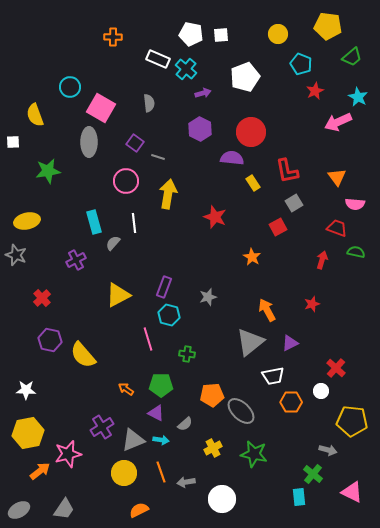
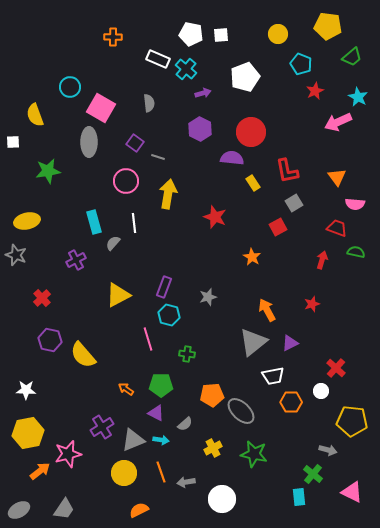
gray triangle at (250, 342): moved 3 px right
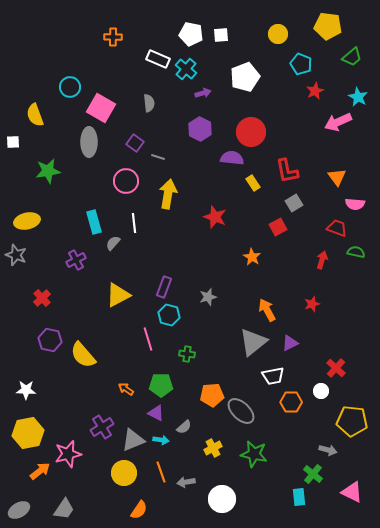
gray semicircle at (185, 424): moved 1 px left, 3 px down
orange semicircle at (139, 510): rotated 150 degrees clockwise
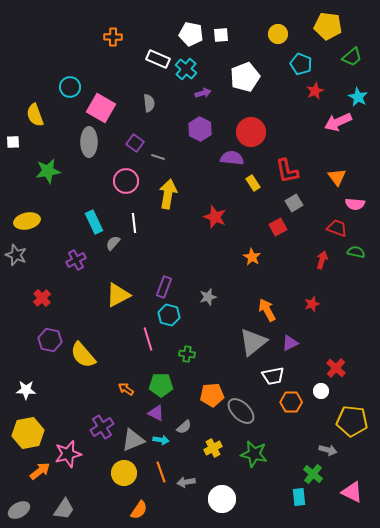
cyan rectangle at (94, 222): rotated 10 degrees counterclockwise
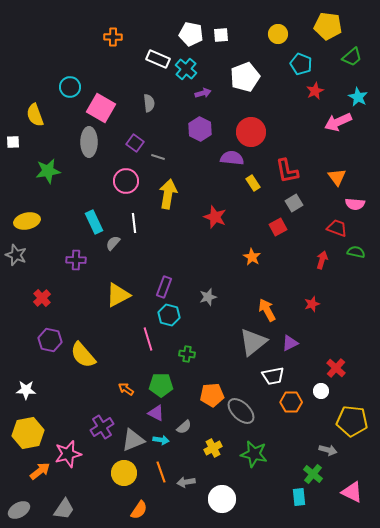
purple cross at (76, 260): rotated 30 degrees clockwise
